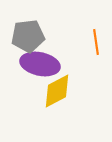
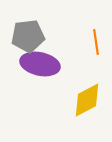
yellow diamond: moved 30 px right, 9 px down
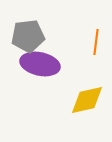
orange line: rotated 15 degrees clockwise
yellow diamond: rotated 15 degrees clockwise
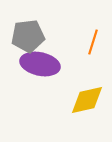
orange line: moved 3 px left; rotated 10 degrees clockwise
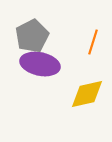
gray pentagon: moved 4 px right; rotated 20 degrees counterclockwise
yellow diamond: moved 6 px up
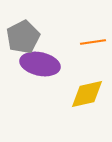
gray pentagon: moved 9 px left, 1 px down
orange line: rotated 65 degrees clockwise
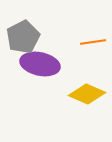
yellow diamond: rotated 36 degrees clockwise
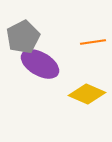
purple ellipse: rotated 18 degrees clockwise
